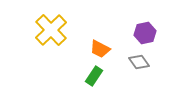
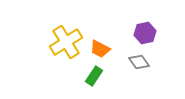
yellow cross: moved 15 px right, 12 px down; rotated 12 degrees clockwise
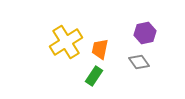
orange trapezoid: rotated 75 degrees clockwise
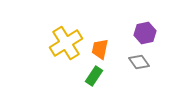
yellow cross: moved 1 px down
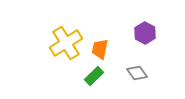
purple hexagon: rotated 20 degrees counterclockwise
gray diamond: moved 2 px left, 11 px down
green rectangle: rotated 12 degrees clockwise
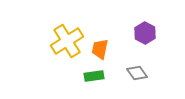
yellow cross: moved 1 px right, 2 px up
green rectangle: rotated 36 degrees clockwise
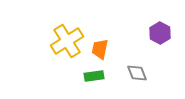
purple hexagon: moved 15 px right
gray diamond: rotated 15 degrees clockwise
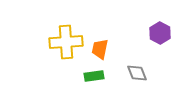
yellow cross: moved 1 px left, 1 px down; rotated 28 degrees clockwise
